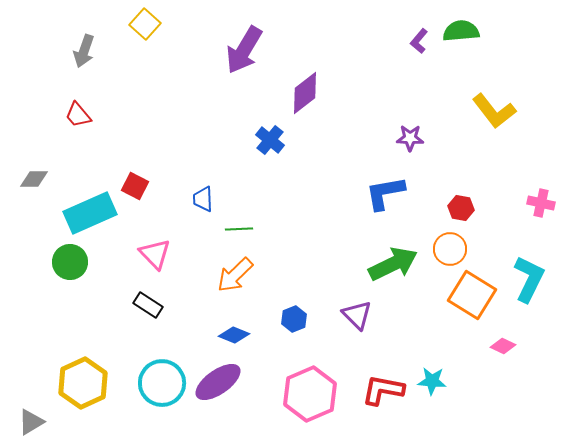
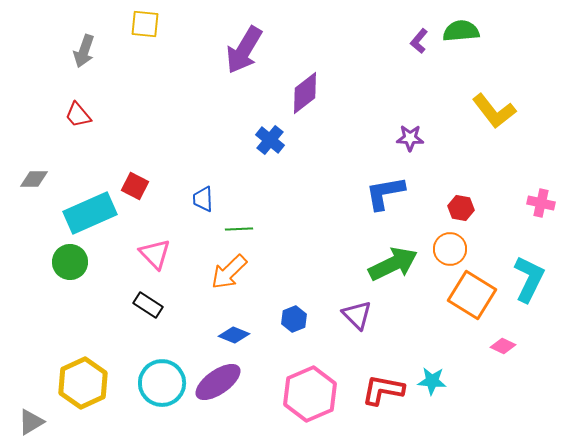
yellow square: rotated 36 degrees counterclockwise
orange arrow: moved 6 px left, 3 px up
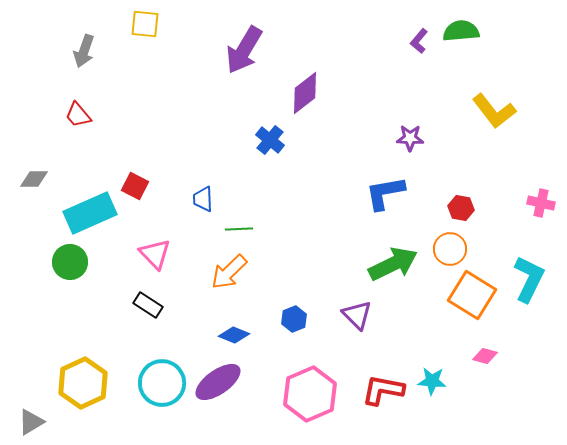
pink diamond: moved 18 px left, 10 px down; rotated 10 degrees counterclockwise
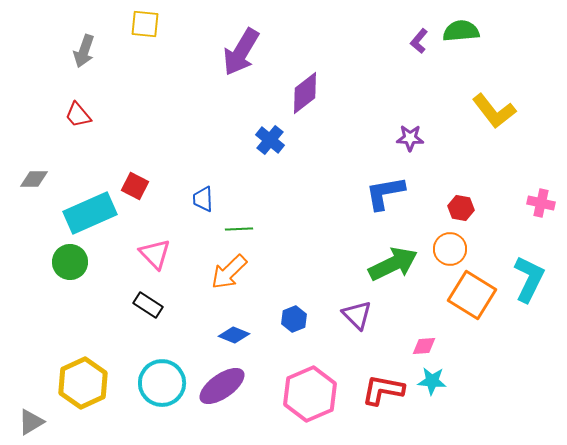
purple arrow: moved 3 px left, 2 px down
pink diamond: moved 61 px left, 10 px up; rotated 20 degrees counterclockwise
purple ellipse: moved 4 px right, 4 px down
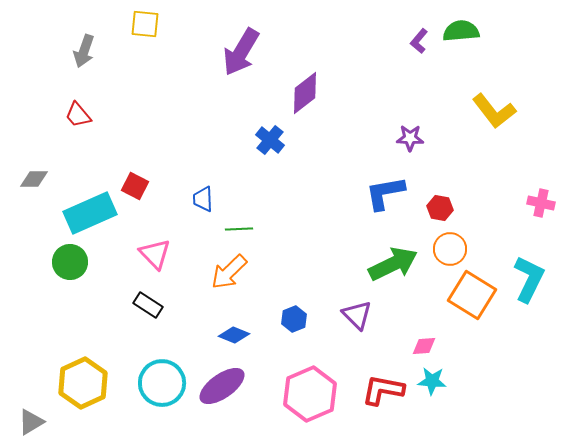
red hexagon: moved 21 px left
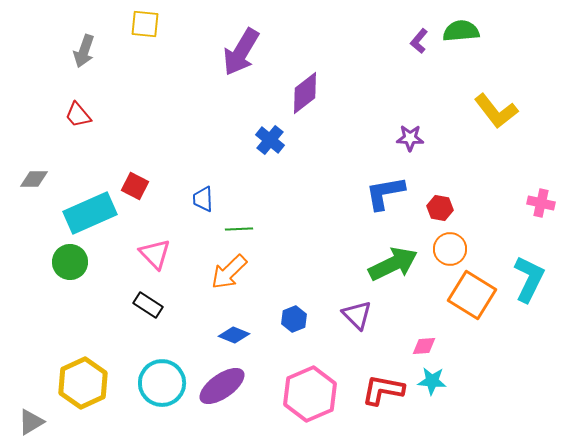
yellow L-shape: moved 2 px right
